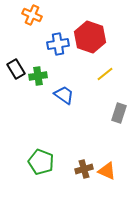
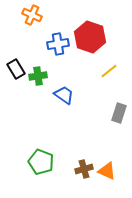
yellow line: moved 4 px right, 3 px up
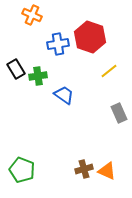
gray rectangle: rotated 42 degrees counterclockwise
green pentagon: moved 19 px left, 8 px down
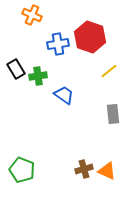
gray rectangle: moved 6 px left, 1 px down; rotated 18 degrees clockwise
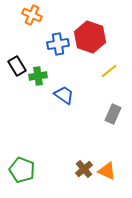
black rectangle: moved 1 px right, 3 px up
gray rectangle: rotated 30 degrees clockwise
brown cross: rotated 24 degrees counterclockwise
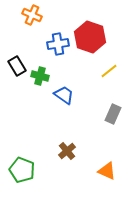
green cross: moved 2 px right; rotated 24 degrees clockwise
brown cross: moved 17 px left, 18 px up
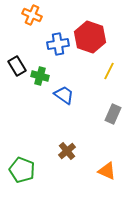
yellow line: rotated 24 degrees counterclockwise
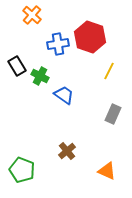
orange cross: rotated 18 degrees clockwise
green cross: rotated 12 degrees clockwise
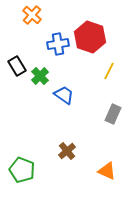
green cross: rotated 18 degrees clockwise
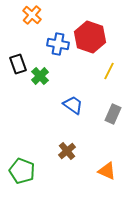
blue cross: rotated 20 degrees clockwise
black rectangle: moved 1 px right, 2 px up; rotated 12 degrees clockwise
blue trapezoid: moved 9 px right, 10 px down
green pentagon: moved 1 px down
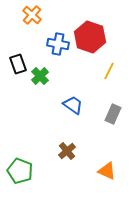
green pentagon: moved 2 px left
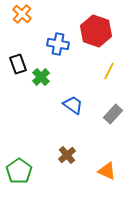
orange cross: moved 10 px left, 1 px up
red hexagon: moved 6 px right, 6 px up
green cross: moved 1 px right, 1 px down
gray rectangle: rotated 18 degrees clockwise
brown cross: moved 4 px down
green pentagon: moved 1 px left; rotated 15 degrees clockwise
